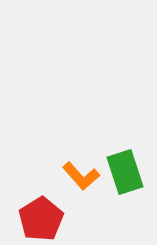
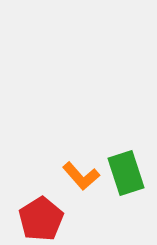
green rectangle: moved 1 px right, 1 px down
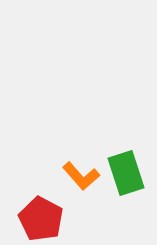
red pentagon: rotated 12 degrees counterclockwise
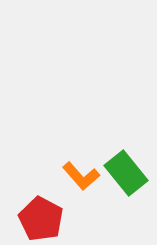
green rectangle: rotated 21 degrees counterclockwise
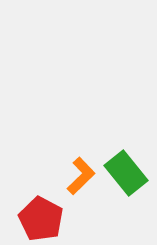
orange L-shape: rotated 93 degrees counterclockwise
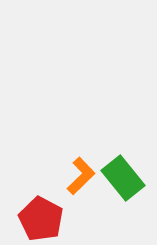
green rectangle: moved 3 px left, 5 px down
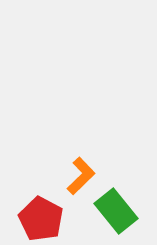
green rectangle: moved 7 px left, 33 px down
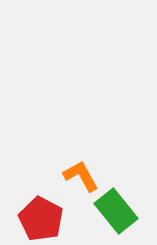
orange L-shape: rotated 75 degrees counterclockwise
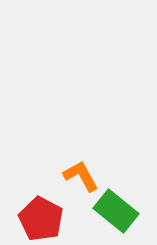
green rectangle: rotated 12 degrees counterclockwise
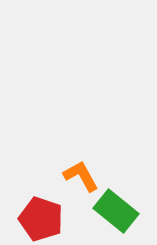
red pentagon: rotated 9 degrees counterclockwise
